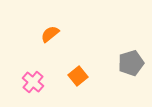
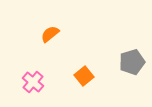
gray pentagon: moved 1 px right, 1 px up
orange square: moved 6 px right
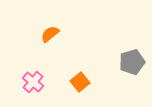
orange square: moved 4 px left, 6 px down
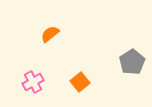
gray pentagon: rotated 15 degrees counterclockwise
pink cross: rotated 20 degrees clockwise
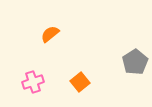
gray pentagon: moved 3 px right
pink cross: rotated 10 degrees clockwise
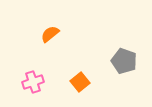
gray pentagon: moved 11 px left, 1 px up; rotated 20 degrees counterclockwise
